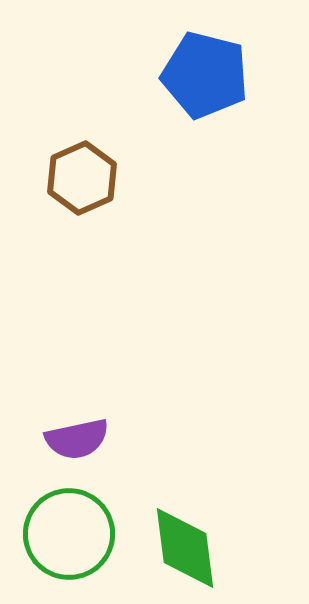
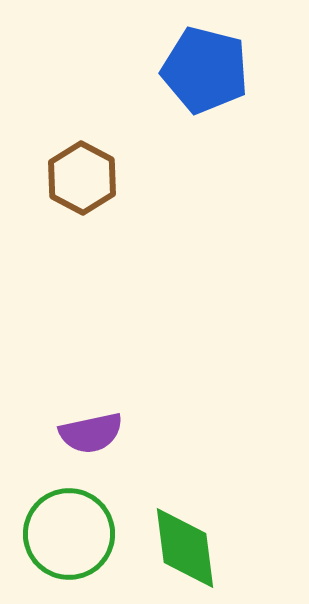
blue pentagon: moved 5 px up
brown hexagon: rotated 8 degrees counterclockwise
purple semicircle: moved 14 px right, 6 px up
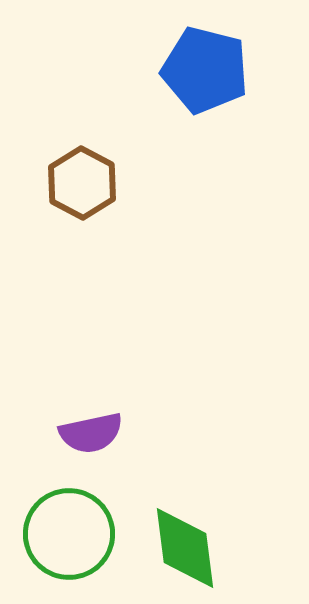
brown hexagon: moved 5 px down
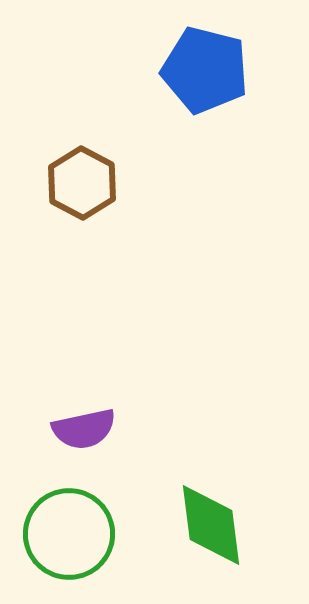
purple semicircle: moved 7 px left, 4 px up
green diamond: moved 26 px right, 23 px up
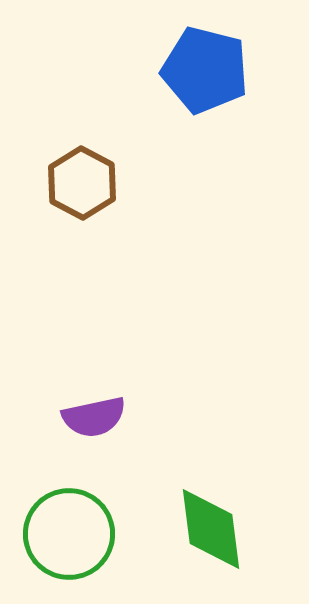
purple semicircle: moved 10 px right, 12 px up
green diamond: moved 4 px down
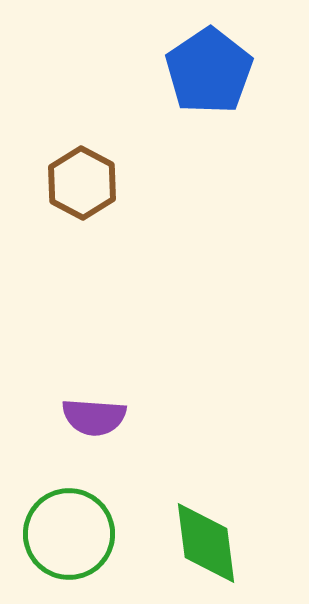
blue pentagon: moved 4 px right, 1 px down; rotated 24 degrees clockwise
purple semicircle: rotated 16 degrees clockwise
green diamond: moved 5 px left, 14 px down
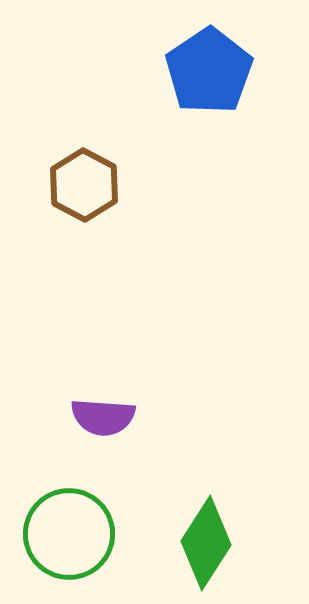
brown hexagon: moved 2 px right, 2 px down
purple semicircle: moved 9 px right
green diamond: rotated 40 degrees clockwise
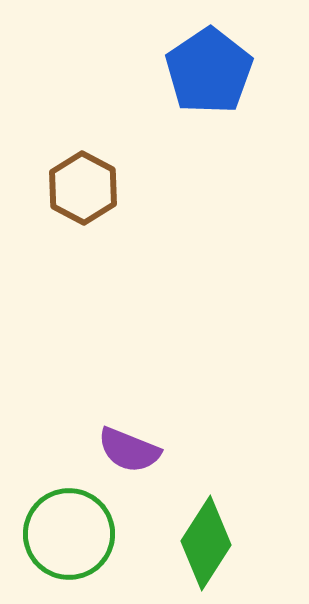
brown hexagon: moved 1 px left, 3 px down
purple semicircle: moved 26 px right, 33 px down; rotated 18 degrees clockwise
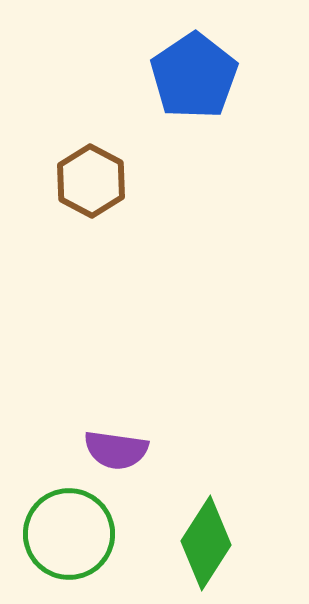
blue pentagon: moved 15 px left, 5 px down
brown hexagon: moved 8 px right, 7 px up
purple semicircle: moved 13 px left; rotated 14 degrees counterclockwise
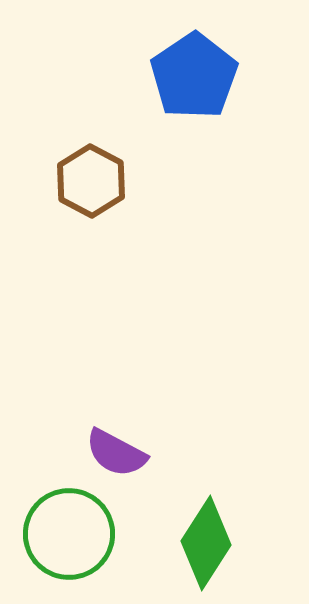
purple semicircle: moved 3 px down; rotated 20 degrees clockwise
